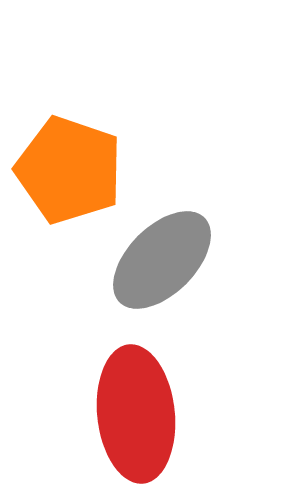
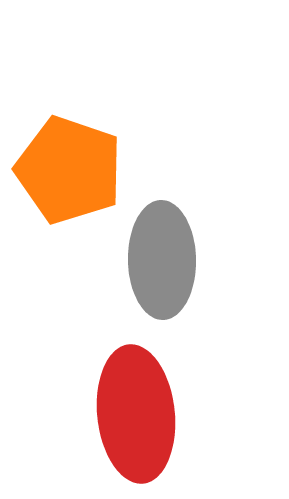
gray ellipse: rotated 46 degrees counterclockwise
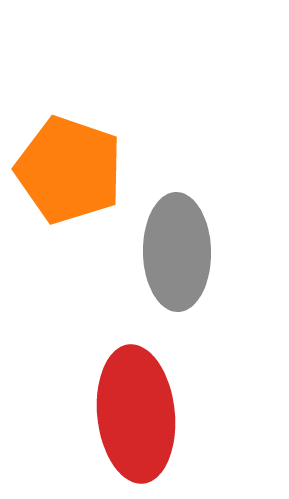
gray ellipse: moved 15 px right, 8 px up
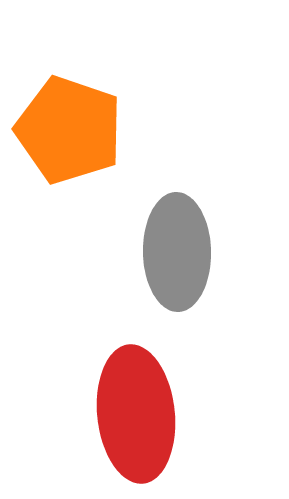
orange pentagon: moved 40 px up
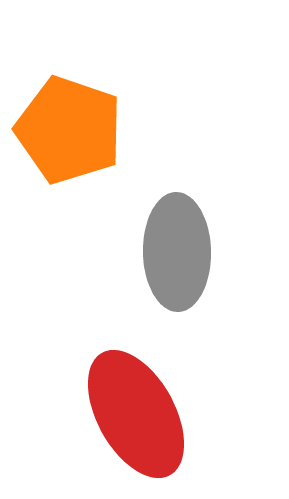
red ellipse: rotated 23 degrees counterclockwise
